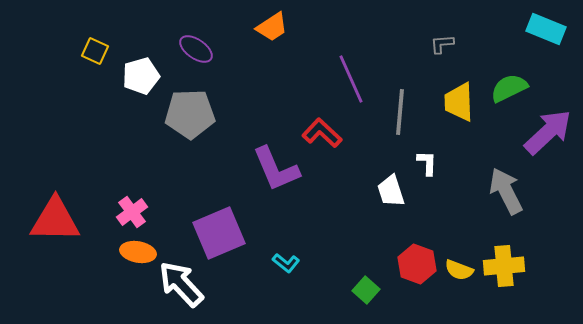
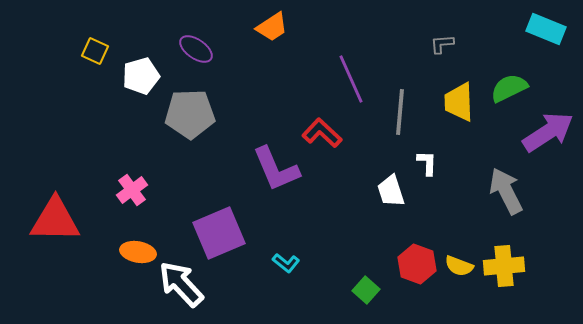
purple arrow: rotated 10 degrees clockwise
pink cross: moved 22 px up
yellow semicircle: moved 4 px up
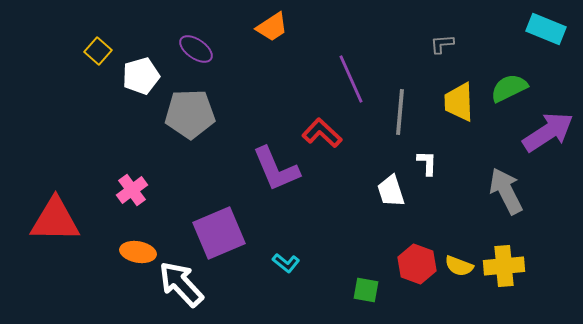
yellow square: moved 3 px right; rotated 16 degrees clockwise
green square: rotated 32 degrees counterclockwise
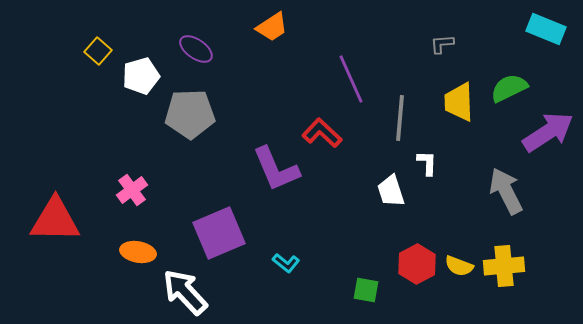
gray line: moved 6 px down
red hexagon: rotated 12 degrees clockwise
white arrow: moved 4 px right, 8 px down
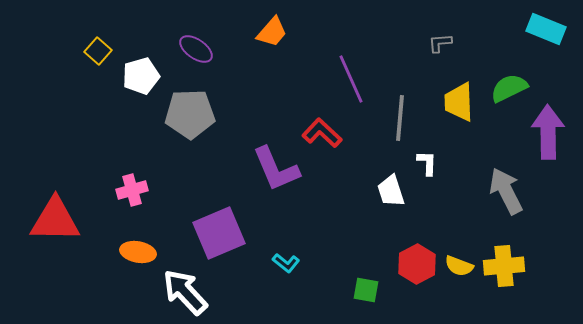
orange trapezoid: moved 5 px down; rotated 16 degrees counterclockwise
gray L-shape: moved 2 px left, 1 px up
purple arrow: rotated 58 degrees counterclockwise
pink cross: rotated 20 degrees clockwise
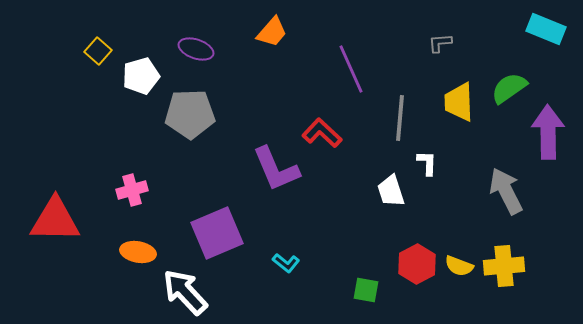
purple ellipse: rotated 16 degrees counterclockwise
purple line: moved 10 px up
green semicircle: rotated 9 degrees counterclockwise
purple square: moved 2 px left
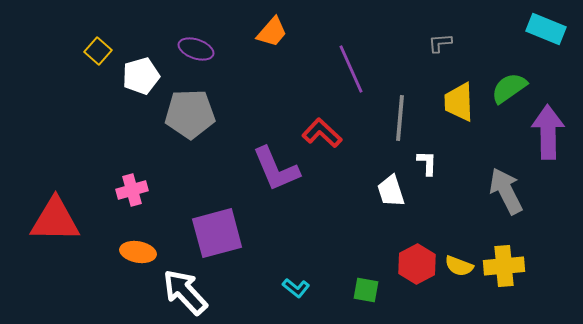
purple square: rotated 8 degrees clockwise
cyan L-shape: moved 10 px right, 25 px down
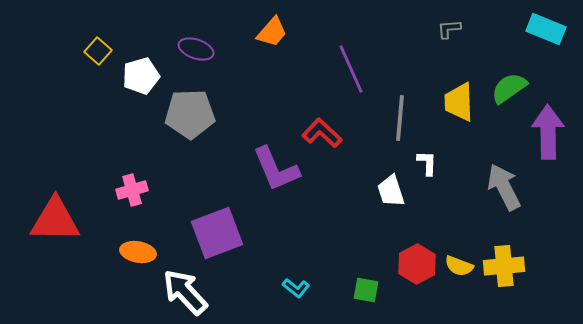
gray L-shape: moved 9 px right, 14 px up
gray arrow: moved 2 px left, 4 px up
purple square: rotated 6 degrees counterclockwise
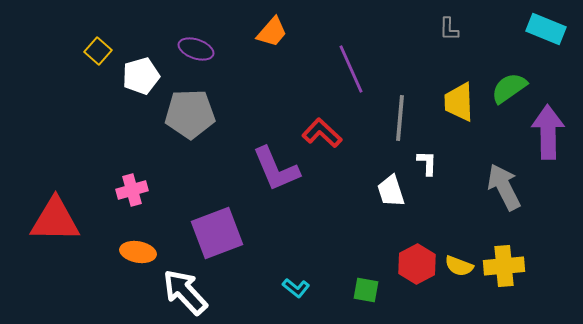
gray L-shape: rotated 85 degrees counterclockwise
